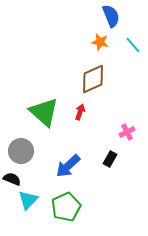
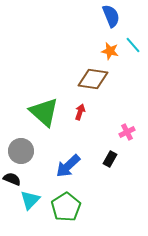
orange star: moved 10 px right, 9 px down
brown diamond: rotated 32 degrees clockwise
cyan triangle: moved 2 px right
green pentagon: rotated 8 degrees counterclockwise
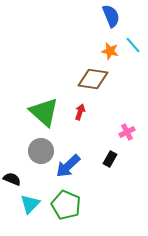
gray circle: moved 20 px right
cyan triangle: moved 4 px down
green pentagon: moved 2 px up; rotated 16 degrees counterclockwise
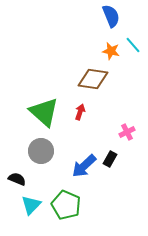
orange star: moved 1 px right
blue arrow: moved 16 px right
black semicircle: moved 5 px right
cyan triangle: moved 1 px right, 1 px down
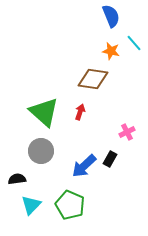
cyan line: moved 1 px right, 2 px up
black semicircle: rotated 30 degrees counterclockwise
green pentagon: moved 4 px right
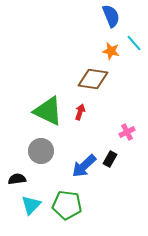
green triangle: moved 4 px right, 1 px up; rotated 16 degrees counterclockwise
green pentagon: moved 3 px left; rotated 16 degrees counterclockwise
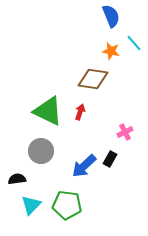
pink cross: moved 2 px left
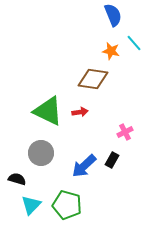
blue semicircle: moved 2 px right, 1 px up
red arrow: rotated 63 degrees clockwise
gray circle: moved 2 px down
black rectangle: moved 2 px right, 1 px down
black semicircle: rotated 24 degrees clockwise
green pentagon: rotated 8 degrees clockwise
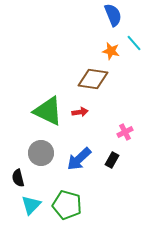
blue arrow: moved 5 px left, 7 px up
black semicircle: moved 1 px right, 1 px up; rotated 120 degrees counterclockwise
